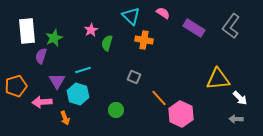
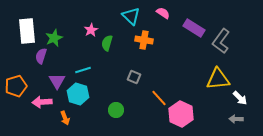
gray L-shape: moved 10 px left, 15 px down
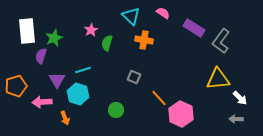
purple triangle: moved 1 px up
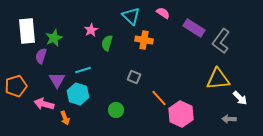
pink arrow: moved 2 px right, 2 px down; rotated 18 degrees clockwise
gray arrow: moved 7 px left
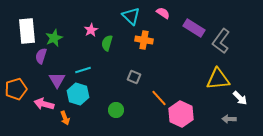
orange pentagon: moved 3 px down
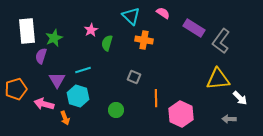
cyan hexagon: moved 2 px down
orange line: moved 3 px left; rotated 42 degrees clockwise
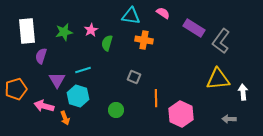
cyan triangle: rotated 36 degrees counterclockwise
green star: moved 10 px right, 6 px up; rotated 12 degrees clockwise
white arrow: moved 3 px right, 6 px up; rotated 140 degrees counterclockwise
pink arrow: moved 2 px down
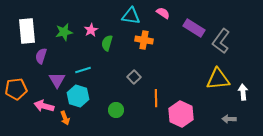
gray square: rotated 24 degrees clockwise
orange pentagon: rotated 10 degrees clockwise
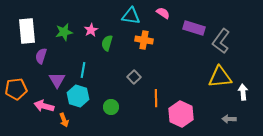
purple rectangle: rotated 15 degrees counterclockwise
cyan line: rotated 63 degrees counterclockwise
yellow triangle: moved 2 px right, 2 px up
green circle: moved 5 px left, 3 px up
orange arrow: moved 1 px left, 2 px down
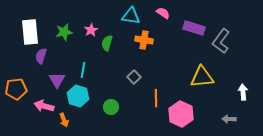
white rectangle: moved 3 px right, 1 px down
yellow triangle: moved 18 px left
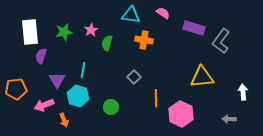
cyan triangle: moved 1 px up
pink arrow: moved 1 px up; rotated 36 degrees counterclockwise
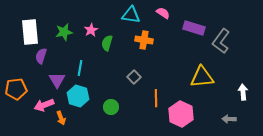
cyan line: moved 3 px left, 2 px up
orange arrow: moved 3 px left, 2 px up
